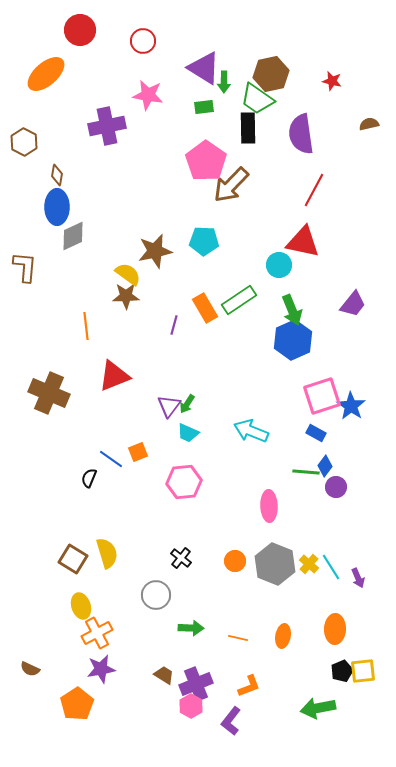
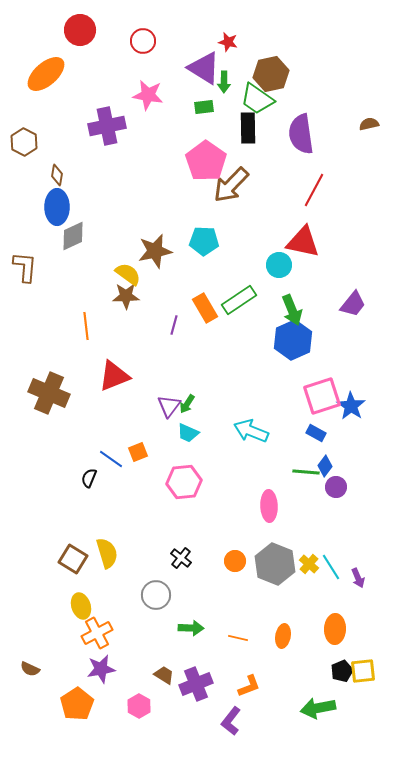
red star at (332, 81): moved 104 px left, 39 px up
pink hexagon at (191, 706): moved 52 px left
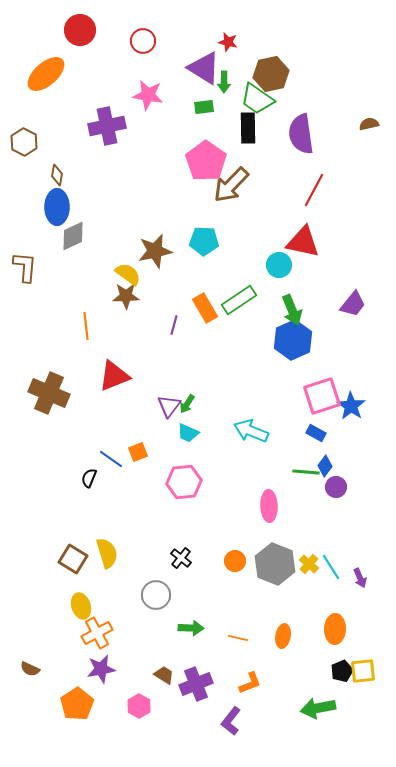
purple arrow at (358, 578): moved 2 px right
orange L-shape at (249, 686): moved 1 px right, 3 px up
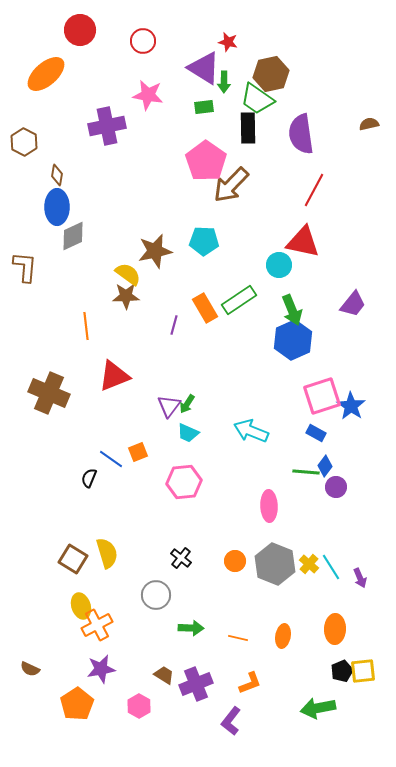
orange cross at (97, 633): moved 8 px up
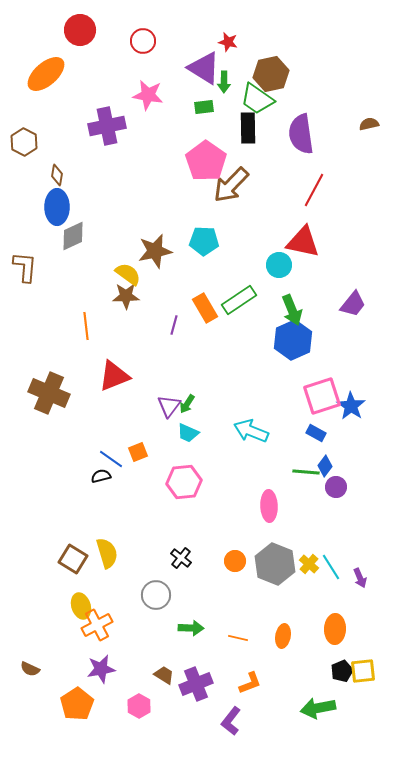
black semicircle at (89, 478): moved 12 px right, 2 px up; rotated 54 degrees clockwise
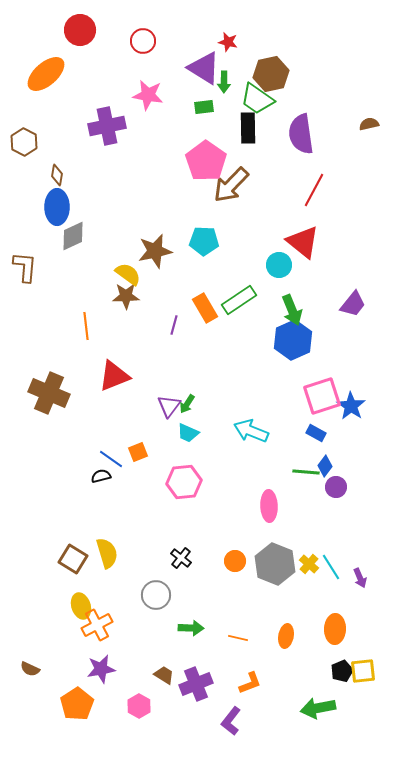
red triangle at (303, 242): rotated 27 degrees clockwise
orange ellipse at (283, 636): moved 3 px right
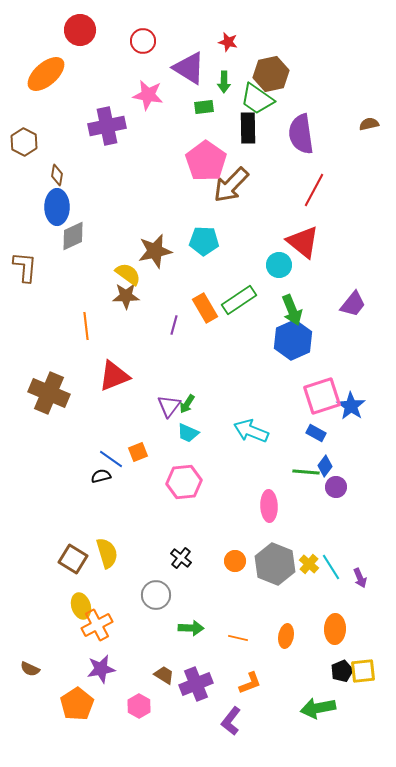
purple triangle at (204, 68): moved 15 px left
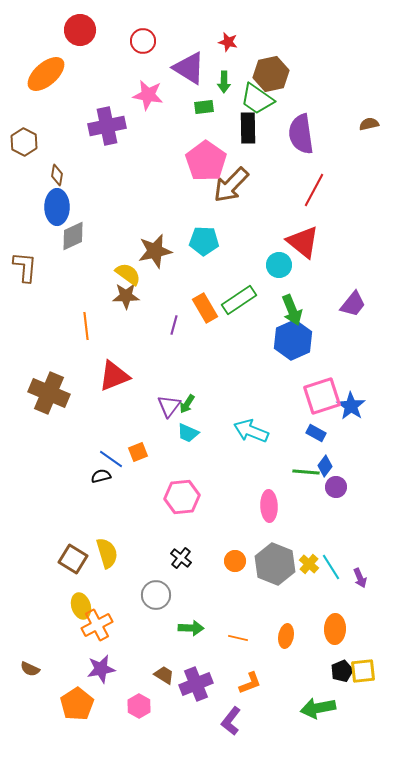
pink hexagon at (184, 482): moved 2 px left, 15 px down
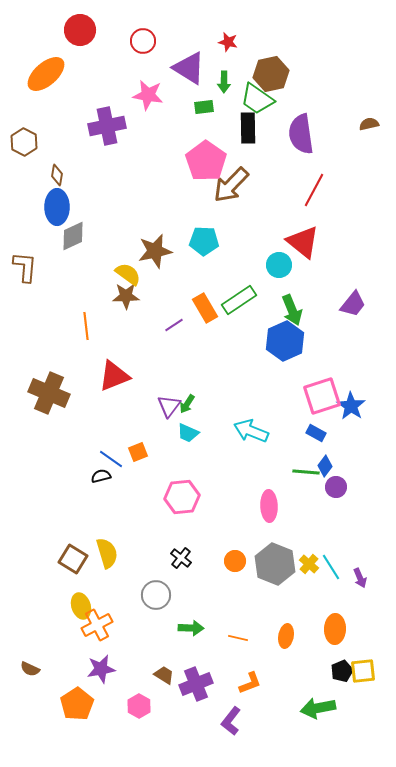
purple line at (174, 325): rotated 42 degrees clockwise
blue hexagon at (293, 340): moved 8 px left, 1 px down
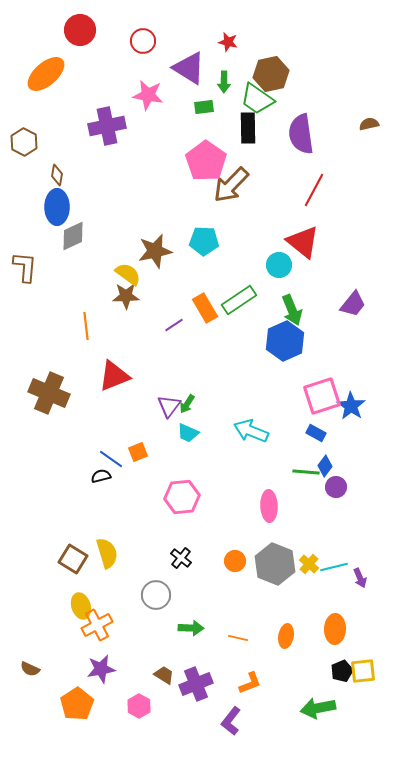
cyan line at (331, 567): moved 3 px right; rotated 72 degrees counterclockwise
